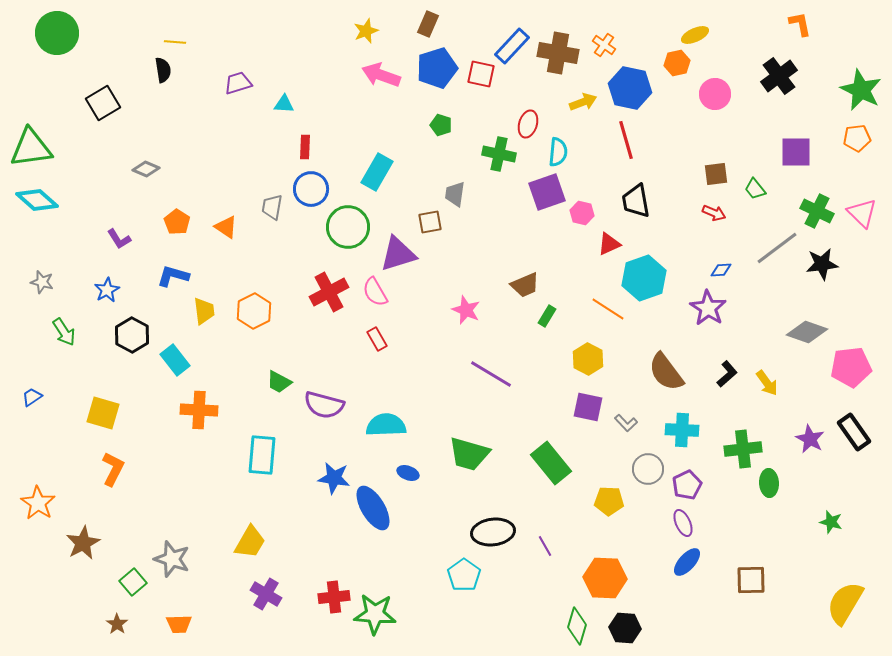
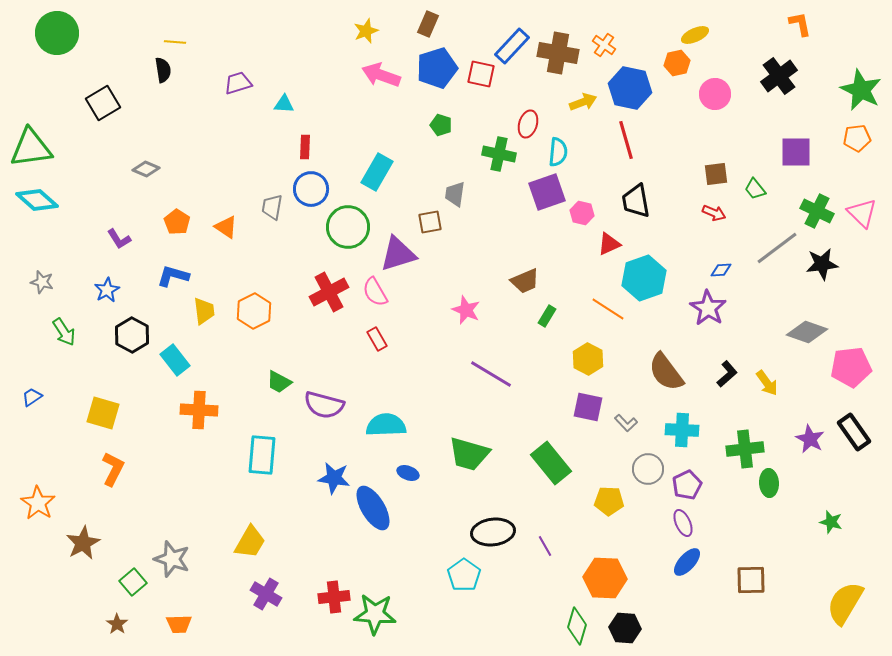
brown trapezoid at (525, 285): moved 4 px up
green cross at (743, 449): moved 2 px right
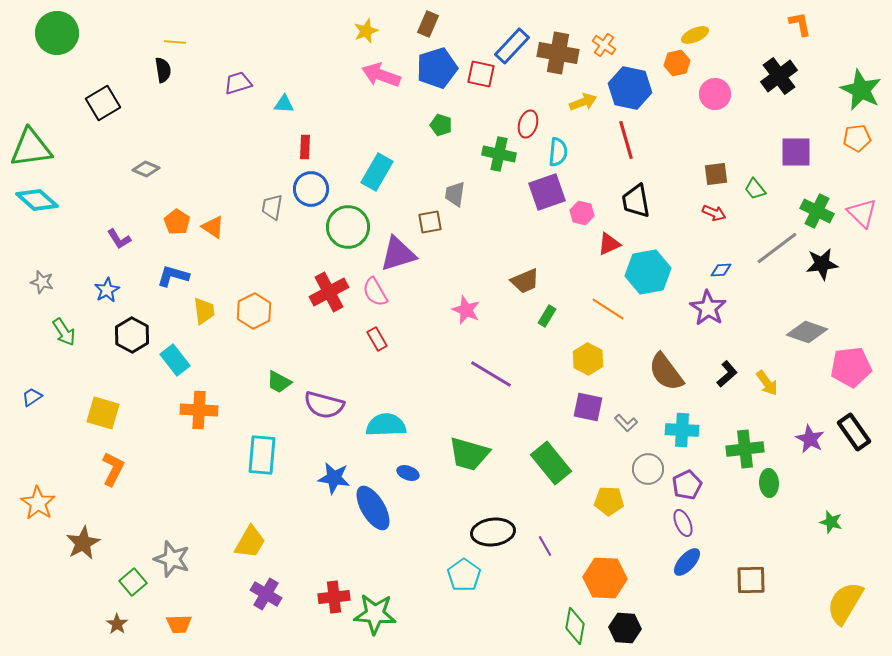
orange triangle at (226, 227): moved 13 px left
cyan hexagon at (644, 278): moved 4 px right, 6 px up; rotated 9 degrees clockwise
green diamond at (577, 626): moved 2 px left; rotated 6 degrees counterclockwise
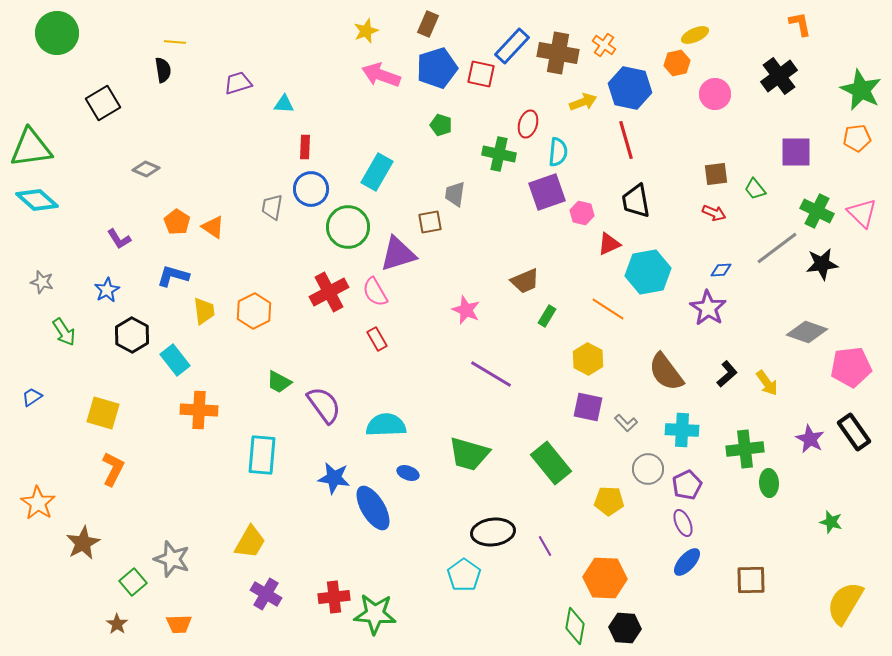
purple semicircle at (324, 405): rotated 141 degrees counterclockwise
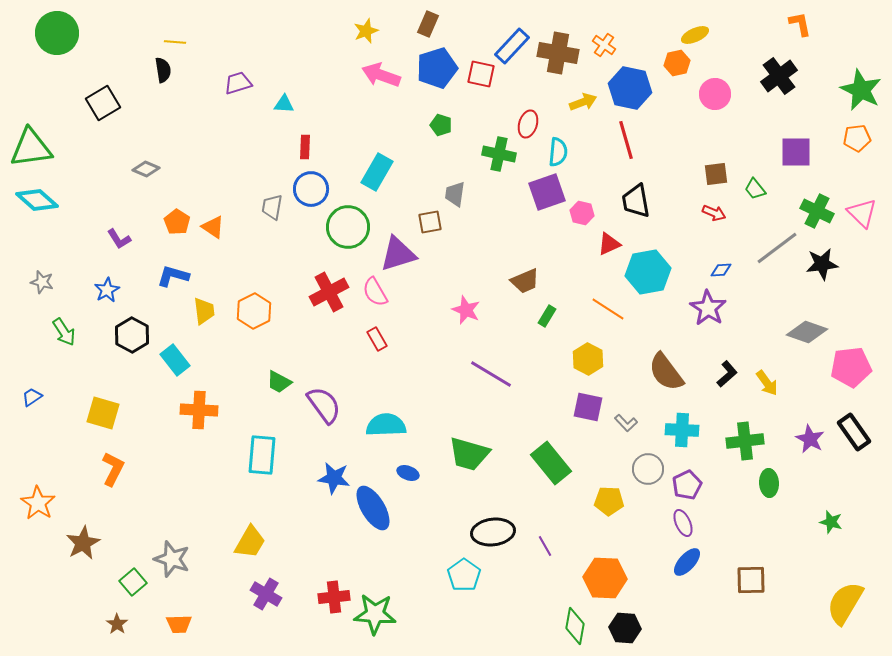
green cross at (745, 449): moved 8 px up
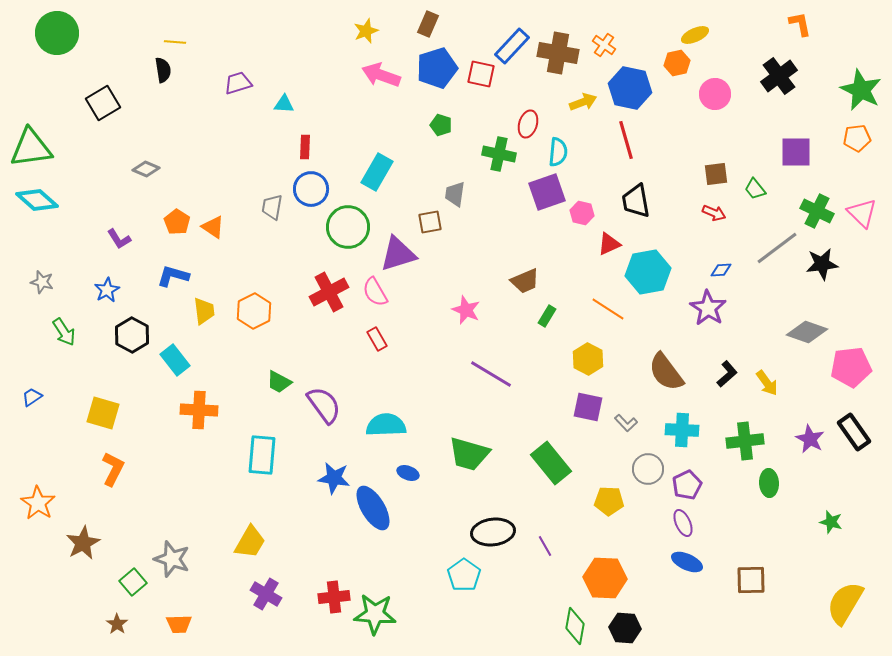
blue ellipse at (687, 562): rotated 72 degrees clockwise
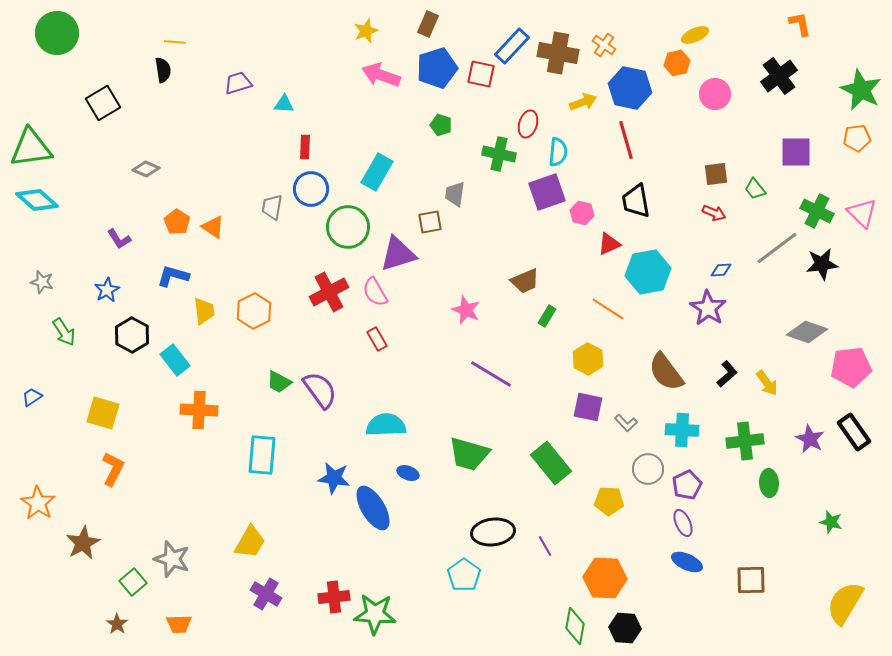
purple semicircle at (324, 405): moved 4 px left, 15 px up
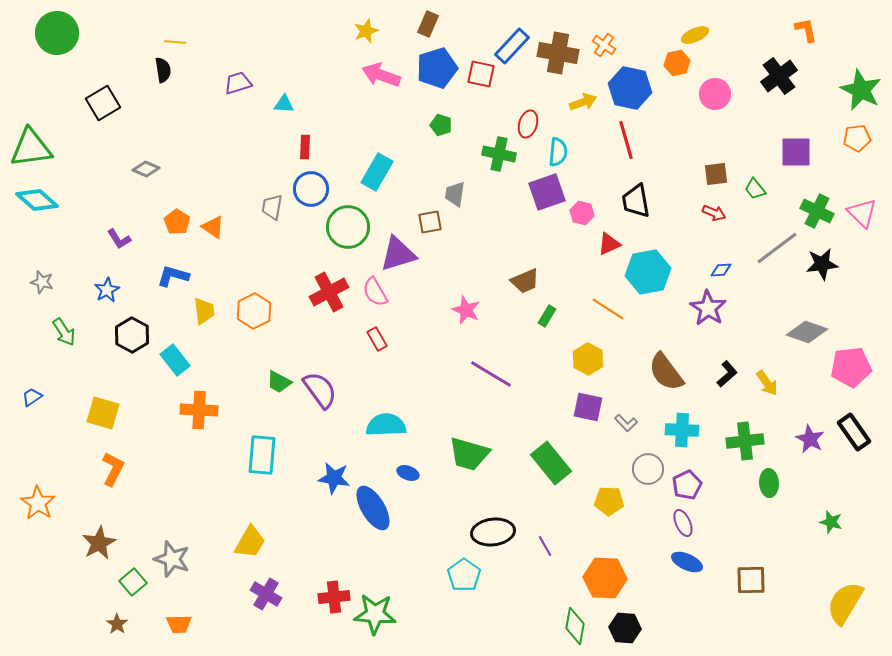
orange L-shape at (800, 24): moved 6 px right, 6 px down
brown star at (83, 543): moved 16 px right
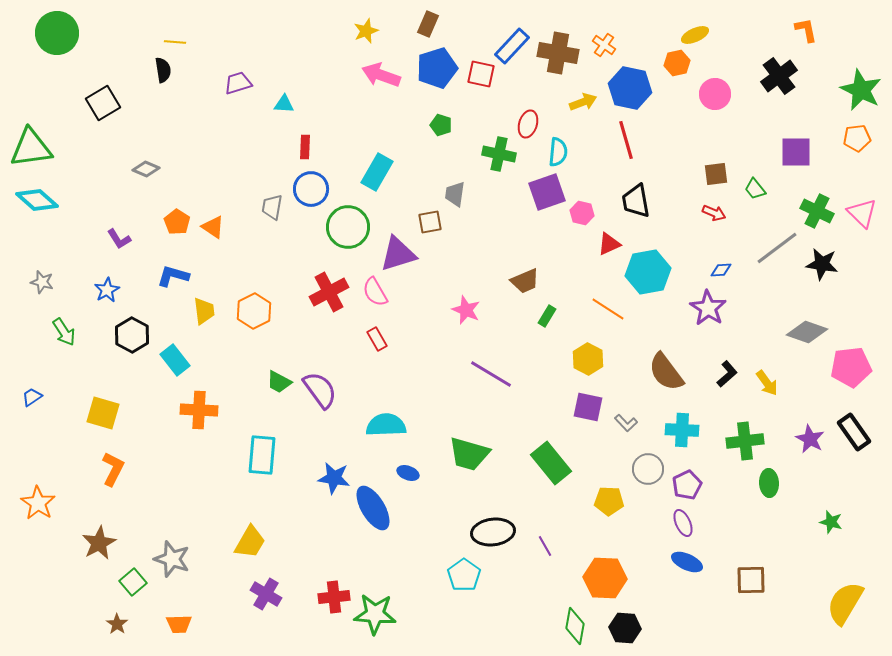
black star at (822, 264): rotated 16 degrees clockwise
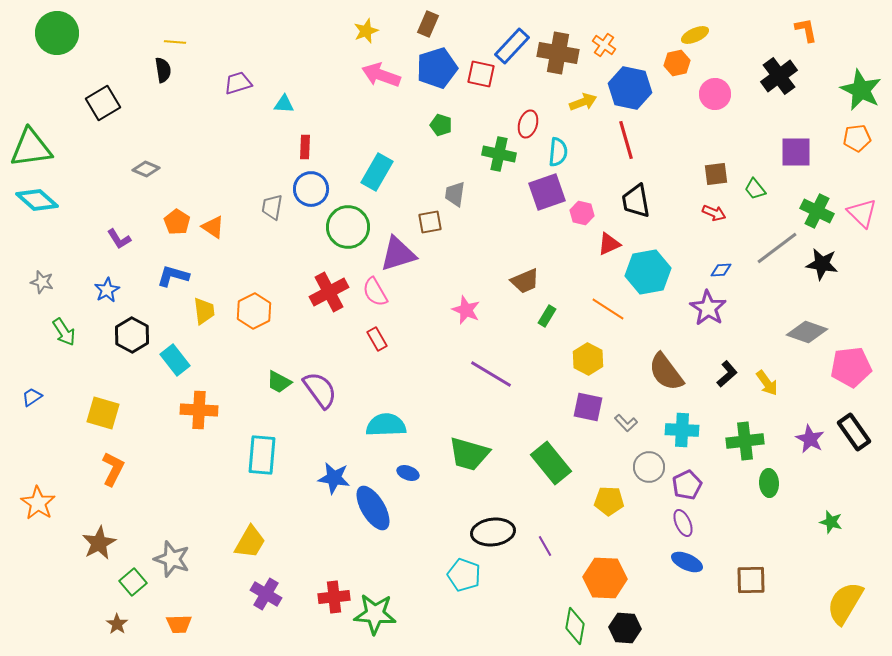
gray circle at (648, 469): moved 1 px right, 2 px up
cyan pentagon at (464, 575): rotated 16 degrees counterclockwise
